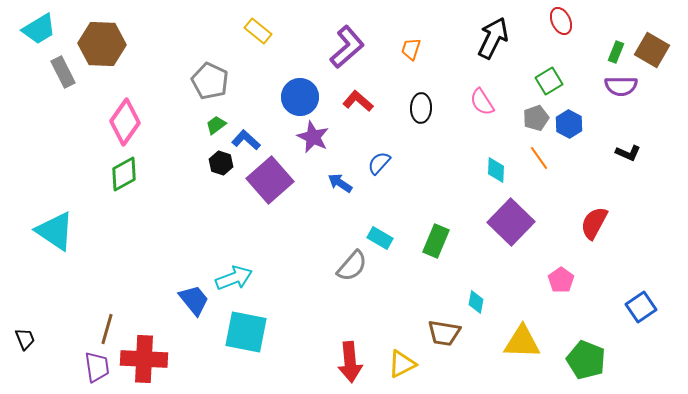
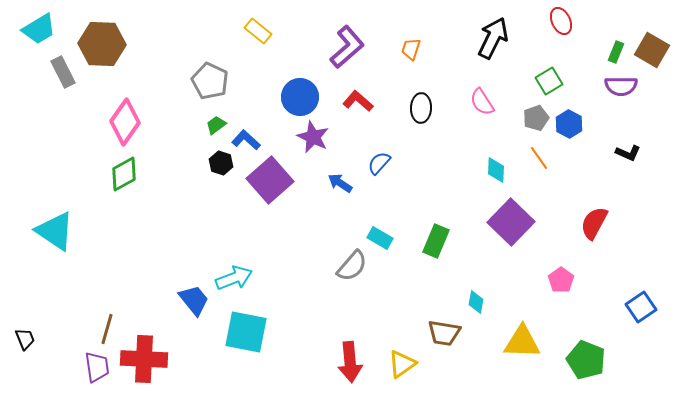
yellow triangle at (402, 364): rotated 8 degrees counterclockwise
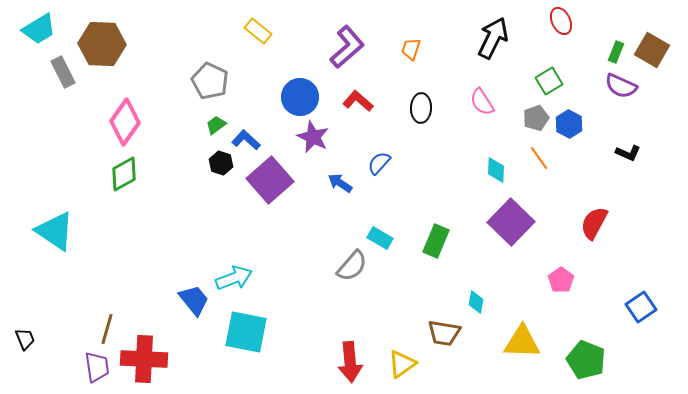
purple semicircle at (621, 86): rotated 24 degrees clockwise
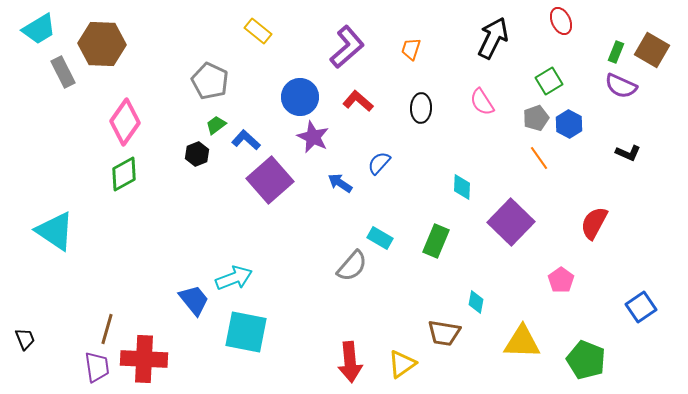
black hexagon at (221, 163): moved 24 px left, 9 px up; rotated 20 degrees clockwise
cyan diamond at (496, 170): moved 34 px left, 17 px down
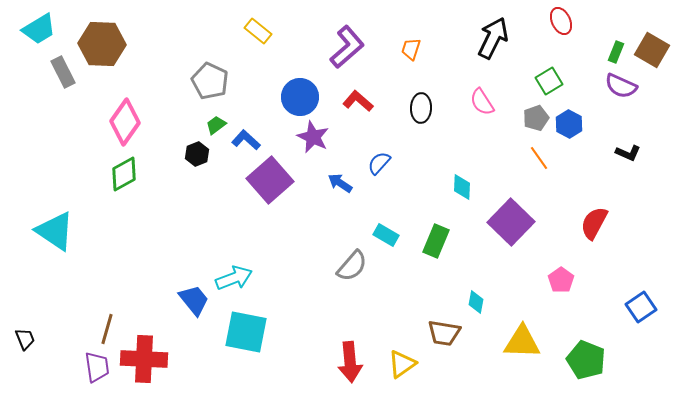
cyan rectangle at (380, 238): moved 6 px right, 3 px up
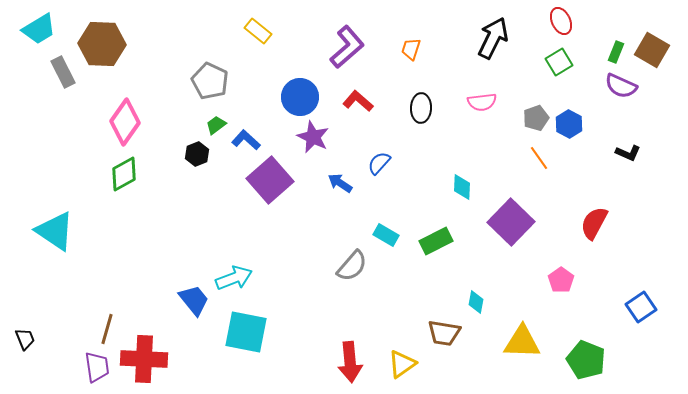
green square at (549, 81): moved 10 px right, 19 px up
pink semicircle at (482, 102): rotated 64 degrees counterclockwise
green rectangle at (436, 241): rotated 40 degrees clockwise
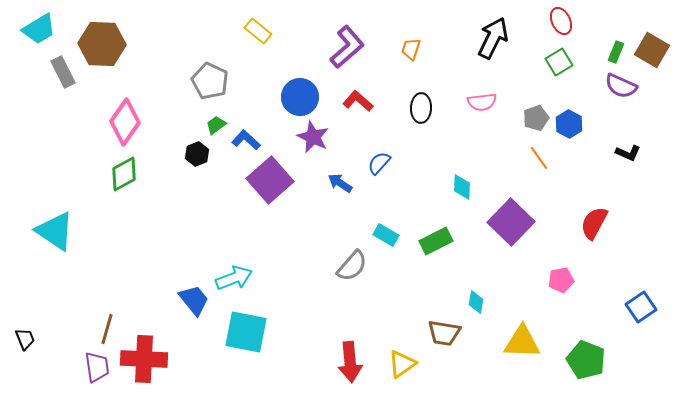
pink pentagon at (561, 280): rotated 25 degrees clockwise
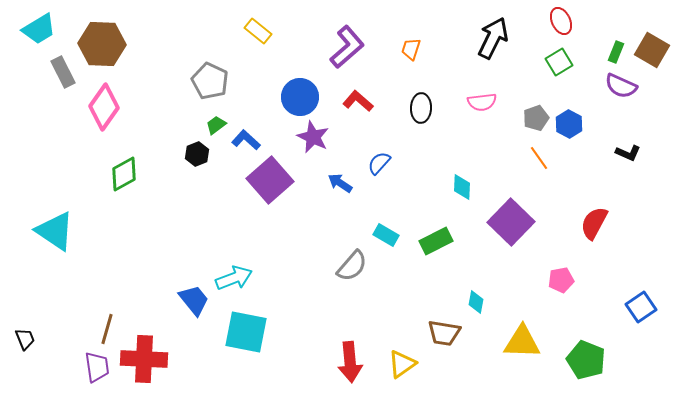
pink diamond at (125, 122): moved 21 px left, 15 px up
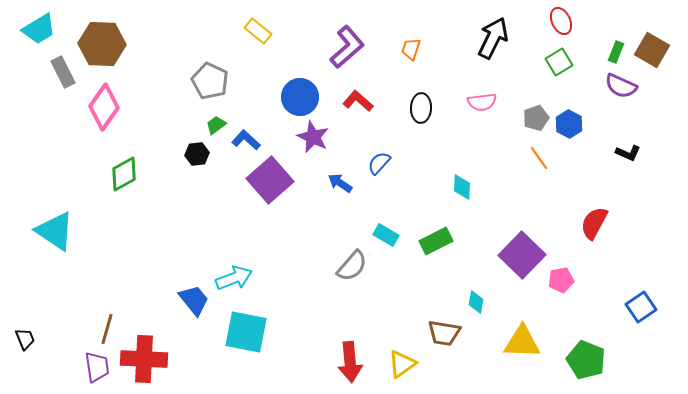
black hexagon at (197, 154): rotated 15 degrees clockwise
purple square at (511, 222): moved 11 px right, 33 px down
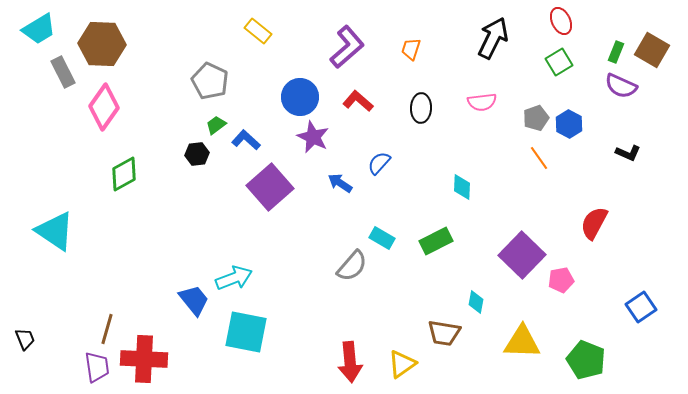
purple square at (270, 180): moved 7 px down
cyan rectangle at (386, 235): moved 4 px left, 3 px down
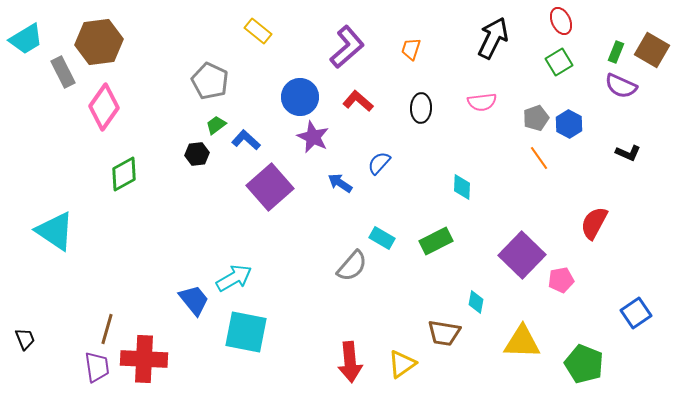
cyan trapezoid at (39, 29): moved 13 px left, 10 px down
brown hexagon at (102, 44): moved 3 px left, 2 px up; rotated 9 degrees counterclockwise
cyan arrow at (234, 278): rotated 9 degrees counterclockwise
blue square at (641, 307): moved 5 px left, 6 px down
green pentagon at (586, 360): moved 2 px left, 4 px down
